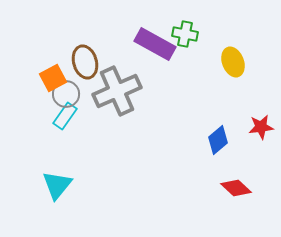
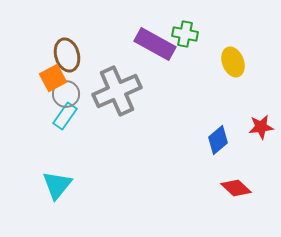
brown ellipse: moved 18 px left, 7 px up
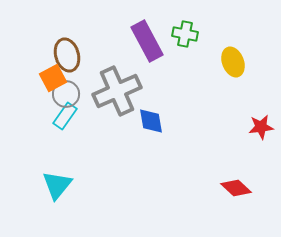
purple rectangle: moved 8 px left, 3 px up; rotated 33 degrees clockwise
blue diamond: moved 67 px left, 19 px up; rotated 60 degrees counterclockwise
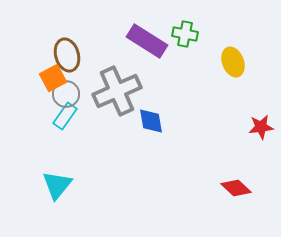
purple rectangle: rotated 30 degrees counterclockwise
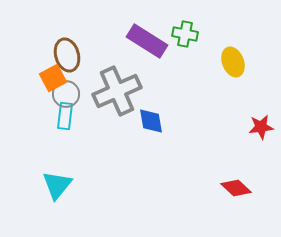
cyan rectangle: rotated 28 degrees counterclockwise
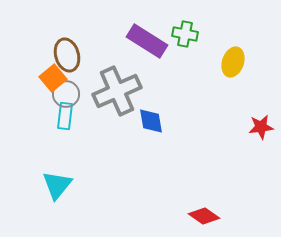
yellow ellipse: rotated 40 degrees clockwise
orange square: rotated 12 degrees counterclockwise
red diamond: moved 32 px left, 28 px down; rotated 8 degrees counterclockwise
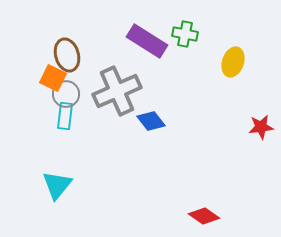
orange square: rotated 24 degrees counterclockwise
blue diamond: rotated 28 degrees counterclockwise
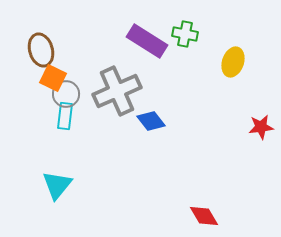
brown ellipse: moved 26 px left, 5 px up
red diamond: rotated 24 degrees clockwise
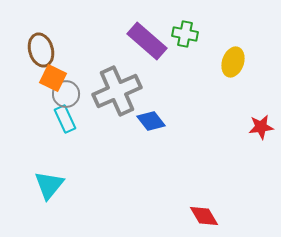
purple rectangle: rotated 9 degrees clockwise
cyan rectangle: moved 3 px down; rotated 32 degrees counterclockwise
cyan triangle: moved 8 px left
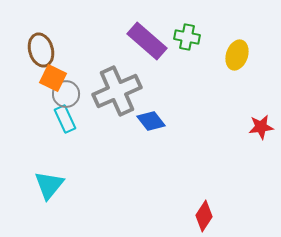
green cross: moved 2 px right, 3 px down
yellow ellipse: moved 4 px right, 7 px up
red diamond: rotated 64 degrees clockwise
